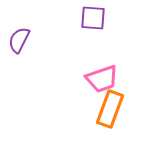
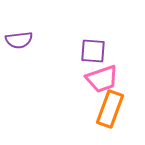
purple square: moved 33 px down
purple semicircle: rotated 124 degrees counterclockwise
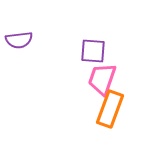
pink trapezoid: rotated 128 degrees clockwise
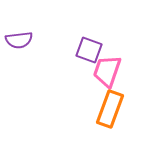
purple square: moved 4 px left, 1 px up; rotated 16 degrees clockwise
pink trapezoid: moved 5 px right, 8 px up
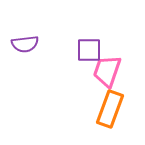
purple semicircle: moved 6 px right, 4 px down
purple square: rotated 20 degrees counterclockwise
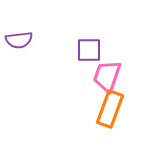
purple semicircle: moved 6 px left, 4 px up
pink trapezoid: moved 5 px down
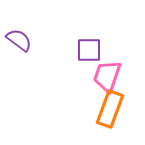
purple semicircle: rotated 136 degrees counterclockwise
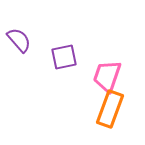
purple semicircle: rotated 12 degrees clockwise
purple square: moved 25 px left, 7 px down; rotated 12 degrees counterclockwise
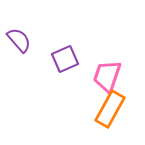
purple square: moved 1 px right, 2 px down; rotated 12 degrees counterclockwise
orange rectangle: rotated 9 degrees clockwise
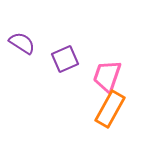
purple semicircle: moved 3 px right, 3 px down; rotated 16 degrees counterclockwise
